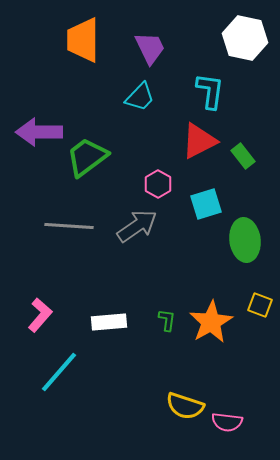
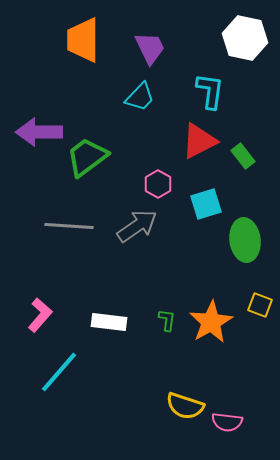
white rectangle: rotated 12 degrees clockwise
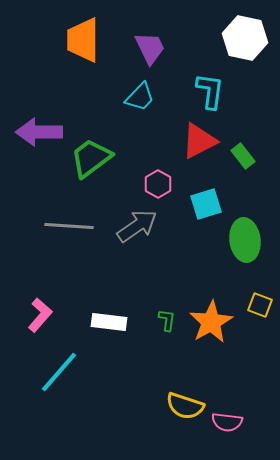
green trapezoid: moved 4 px right, 1 px down
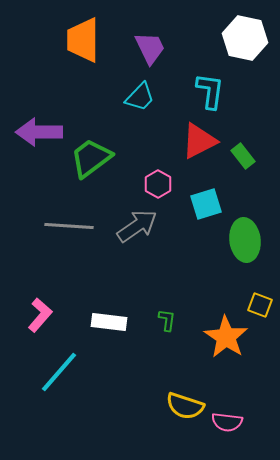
orange star: moved 15 px right, 15 px down; rotated 9 degrees counterclockwise
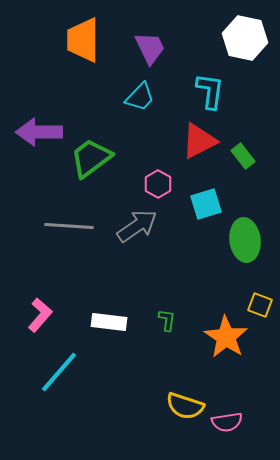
pink semicircle: rotated 16 degrees counterclockwise
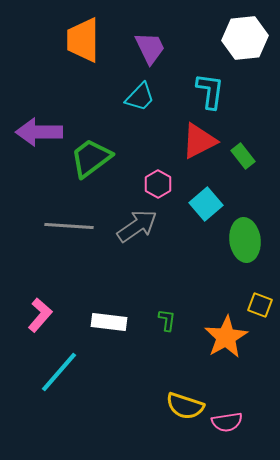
white hexagon: rotated 18 degrees counterclockwise
cyan square: rotated 24 degrees counterclockwise
orange star: rotated 9 degrees clockwise
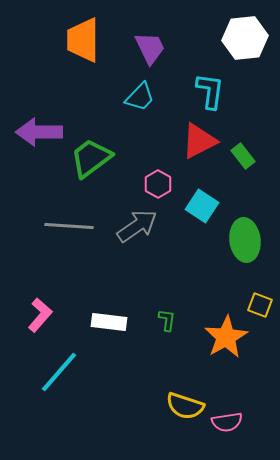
cyan square: moved 4 px left, 2 px down; rotated 16 degrees counterclockwise
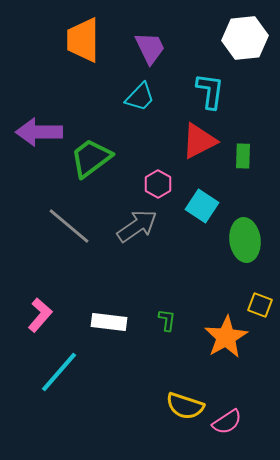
green rectangle: rotated 40 degrees clockwise
gray line: rotated 36 degrees clockwise
pink semicircle: rotated 24 degrees counterclockwise
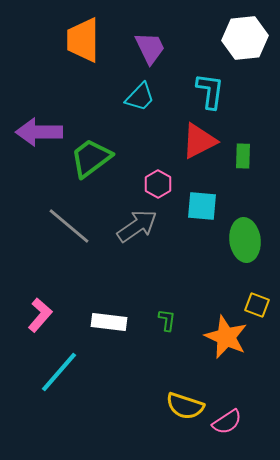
cyan square: rotated 28 degrees counterclockwise
yellow square: moved 3 px left
orange star: rotated 18 degrees counterclockwise
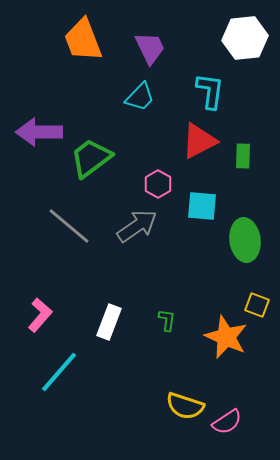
orange trapezoid: rotated 21 degrees counterclockwise
white rectangle: rotated 76 degrees counterclockwise
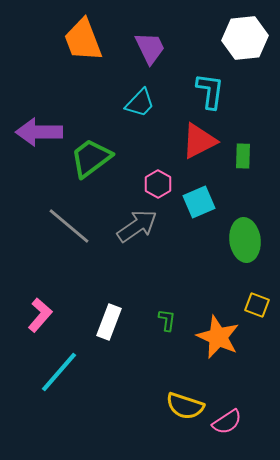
cyan trapezoid: moved 6 px down
cyan square: moved 3 px left, 4 px up; rotated 28 degrees counterclockwise
orange star: moved 8 px left
